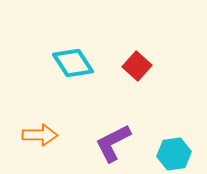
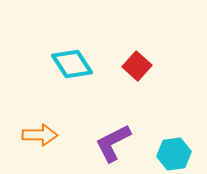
cyan diamond: moved 1 px left, 1 px down
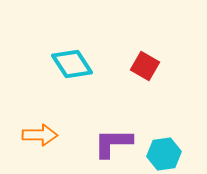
red square: moved 8 px right; rotated 12 degrees counterclockwise
purple L-shape: rotated 27 degrees clockwise
cyan hexagon: moved 10 px left
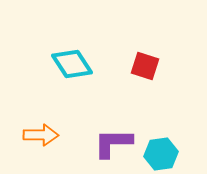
red square: rotated 12 degrees counterclockwise
orange arrow: moved 1 px right
cyan hexagon: moved 3 px left
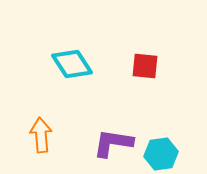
red square: rotated 12 degrees counterclockwise
orange arrow: rotated 96 degrees counterclockwise
purple L-shape: rotated 9 degrees clockwise
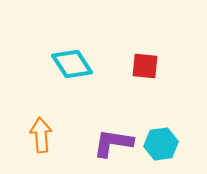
cyan hexagon: moved 10 px up
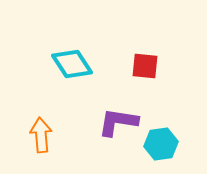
purple L-shape: moved 5 px right, 21 px up
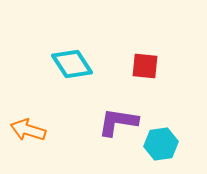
orange arrow: moved 13 px left, 5 px up; rotated 68 degrees counterclockwise
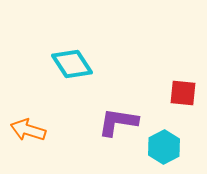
red square: moved 38 px right, 27 px down
cyan hexagon: moved 3 px right, 3 px down; rotated 20 degrees counterclockwise
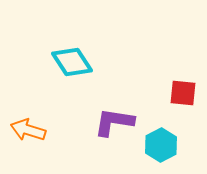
cyan diamond: moved 2 px up
purple L-shape: moved 4 px left
cyan hexagon: moved 3 px left, 2 px up
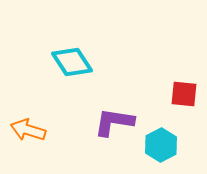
red square: moved 1 px right, 1 px down
